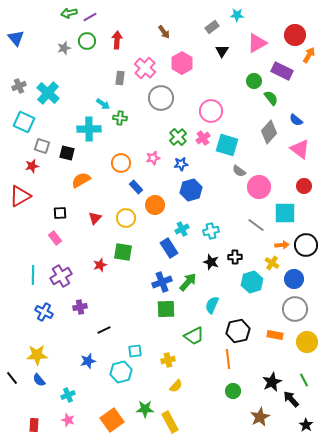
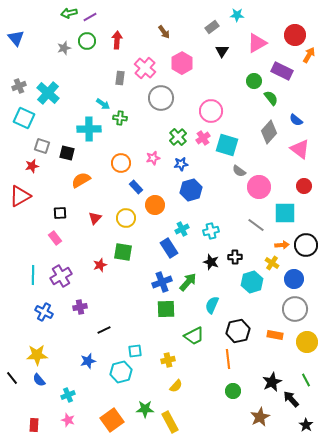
cyan square at (24, 122): moved 4 px up
green line at (304, 380): moved 2 px right
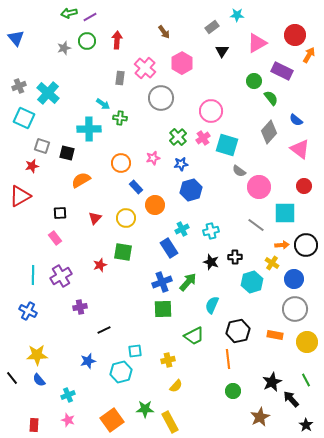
green square at (166, 309): moved 3 px left
blue cross at (44, 312): moved 16 px left, 1 px up
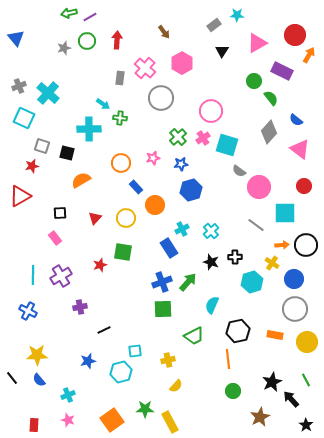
gray rectangle at (212, 27): moved 2 px right, 2 px up
cyan cross at (211, 231): rotated 28 degrees counterclockwise
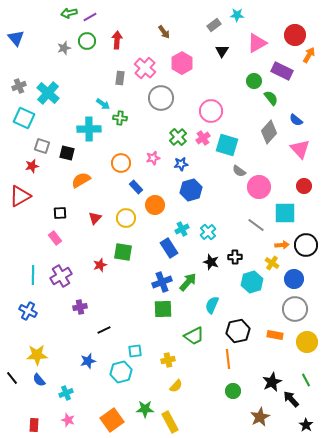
pink triangle at (300, 149): rotated 10 degrees clockwise
cyan cross at (211, 231): moved 3 px left, 1 px down
cyan cross at (68, 395): moved 2 px left, 2 px up
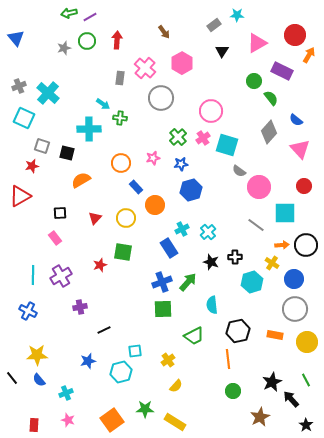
cyan semicircle at (212, 305): rotated 30 degrees counterclockwise
yellow cross at (168, 360): rotated 24 degrees counterclockwise
yellow rectangle at (170, 422): moved 5 px right; rotated 30 degrees counterclockwise
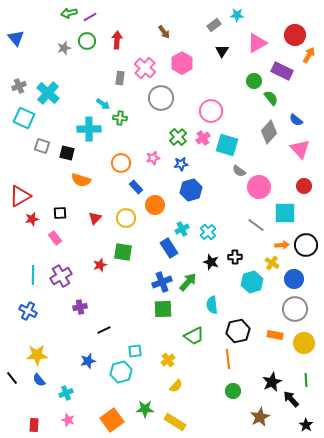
red star at (32, 166): moved 53 px down
orange semicircle at (81, 180): rotated 132 degrees counterclockwise
yellow circle at (307, 342): moved 3 px left, 1 px down
green line at (306, 380): rotated 24 degrees clockwise
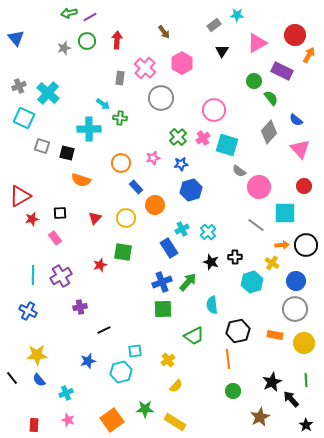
pink circle at (211, 111): moved 3 px right, 1 px up
blue circle at (294, 279): moved 2 px right, 2 px down
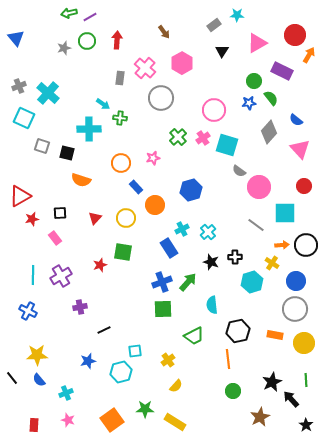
blue star at (181, 164): moved 68 px right, 61 px up
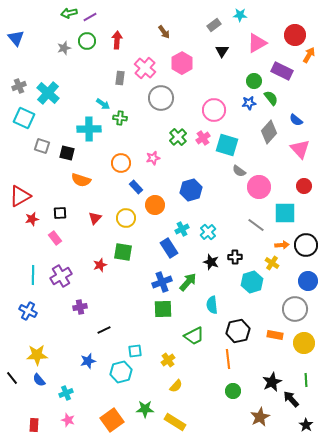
cyan star at (237, 15): moved 3 px right
blue circle at (296, 281): moved 12 px right
